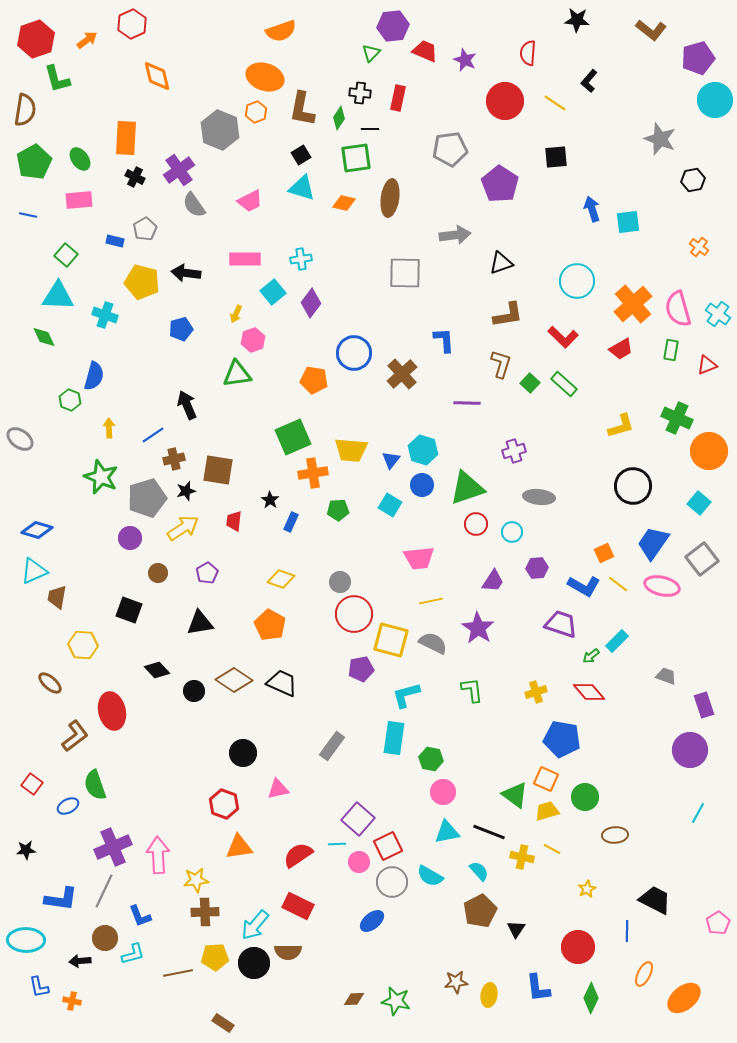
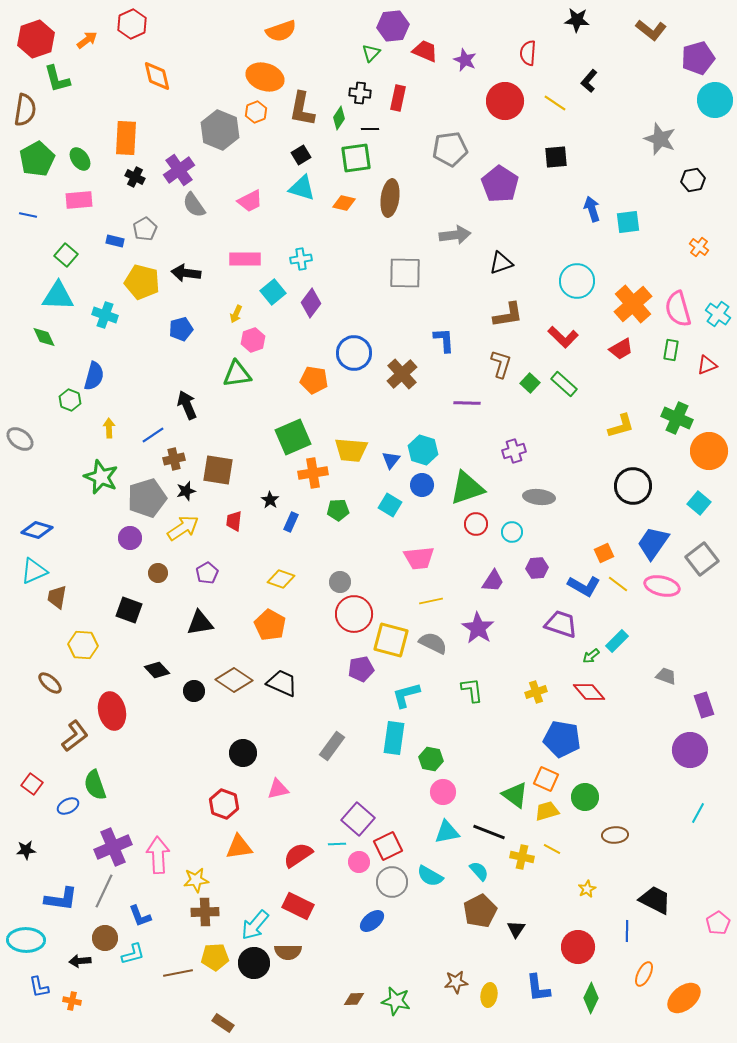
green pentagon at (34, 162): moved 3 px right, 3 px up
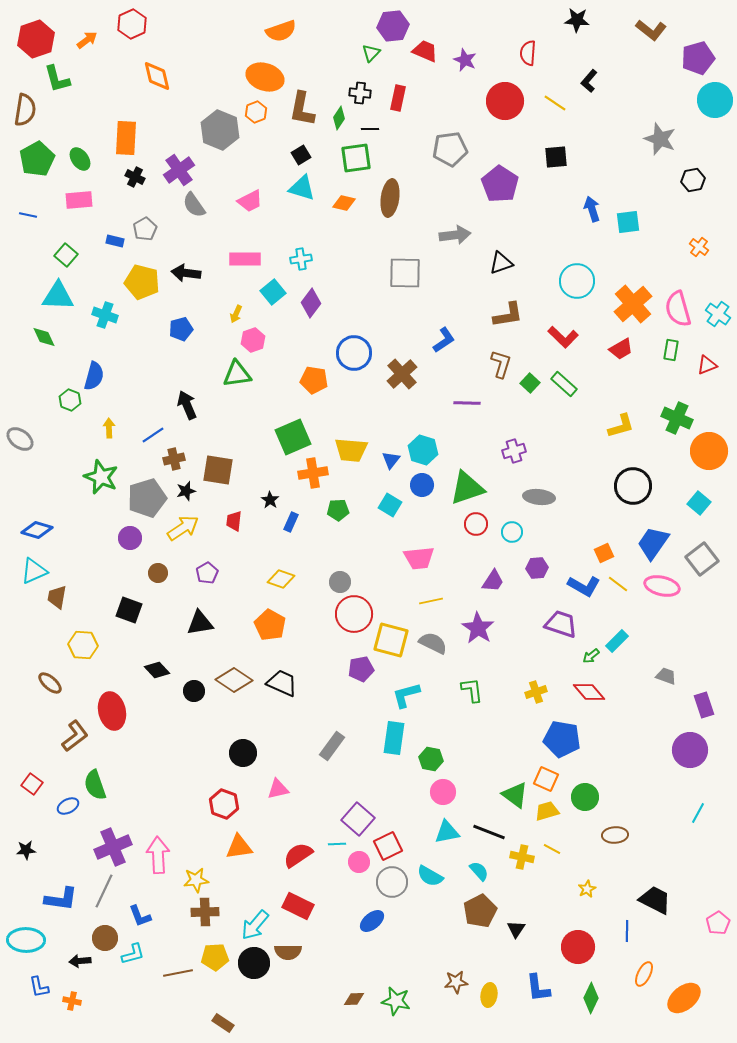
blue L-shape at (444, 340): rotated 60 degrees clockwise
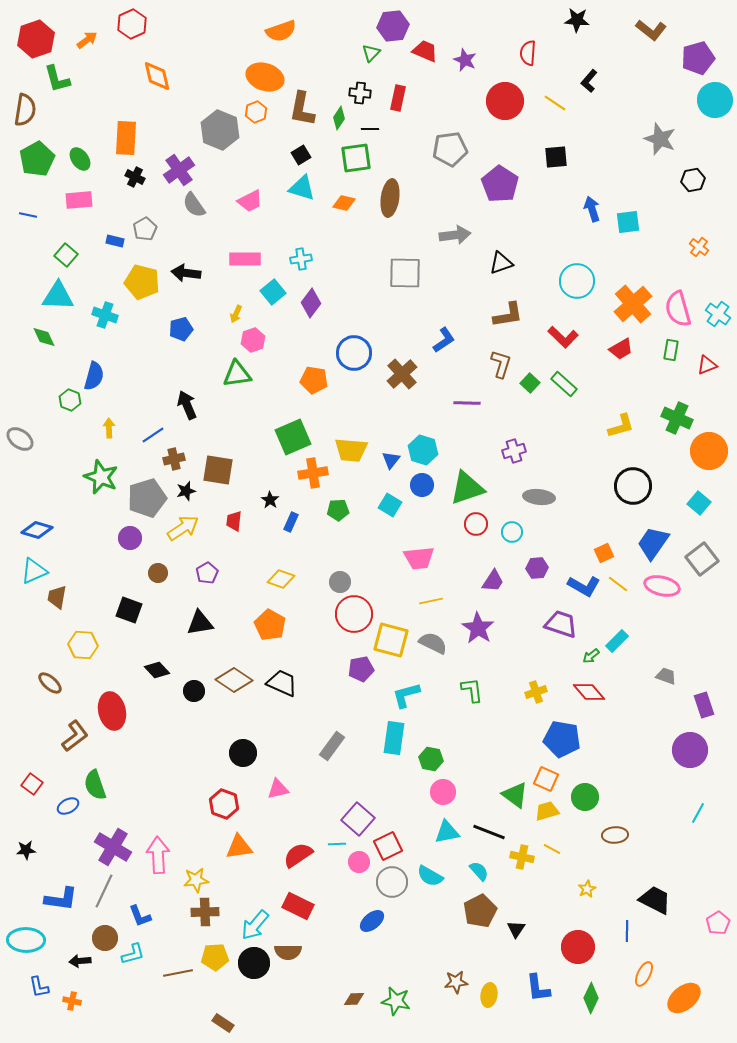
purple cross at (113, 847): rotated 36 degrees counterclockwise
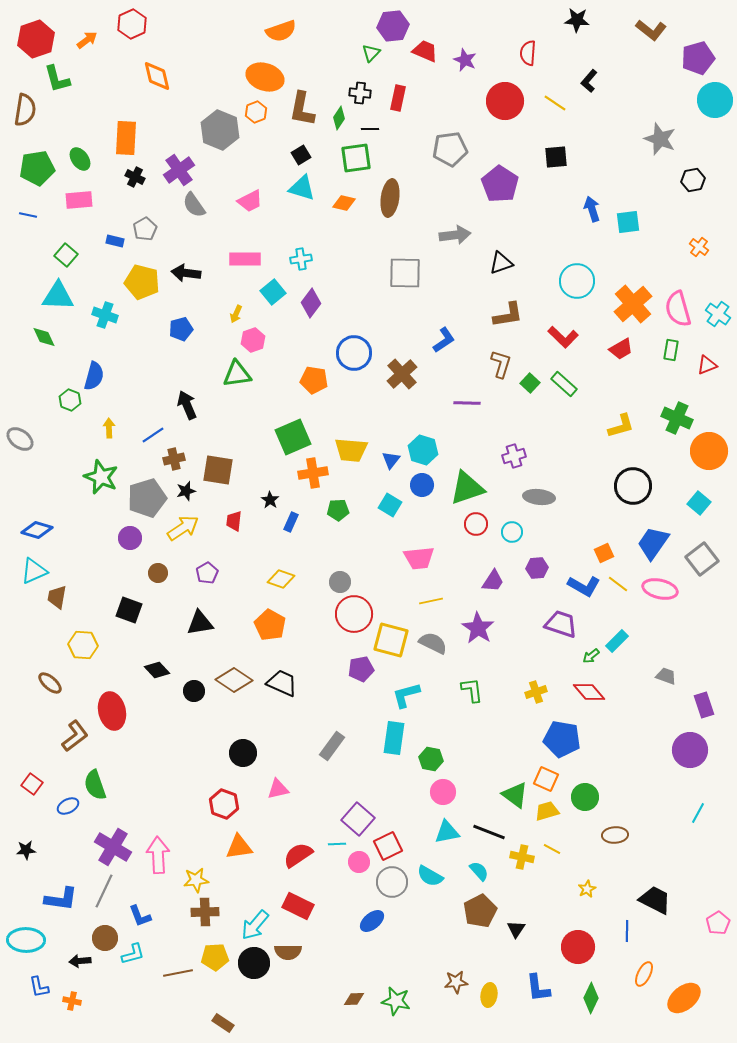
green pentagon at (37, 159): moved 9 px down; rotated 20 degrees clockwise
purple cross at (514, 451): moved 5 px down
pink ellipse at (662, 586): moved 2 px left, 3 px down
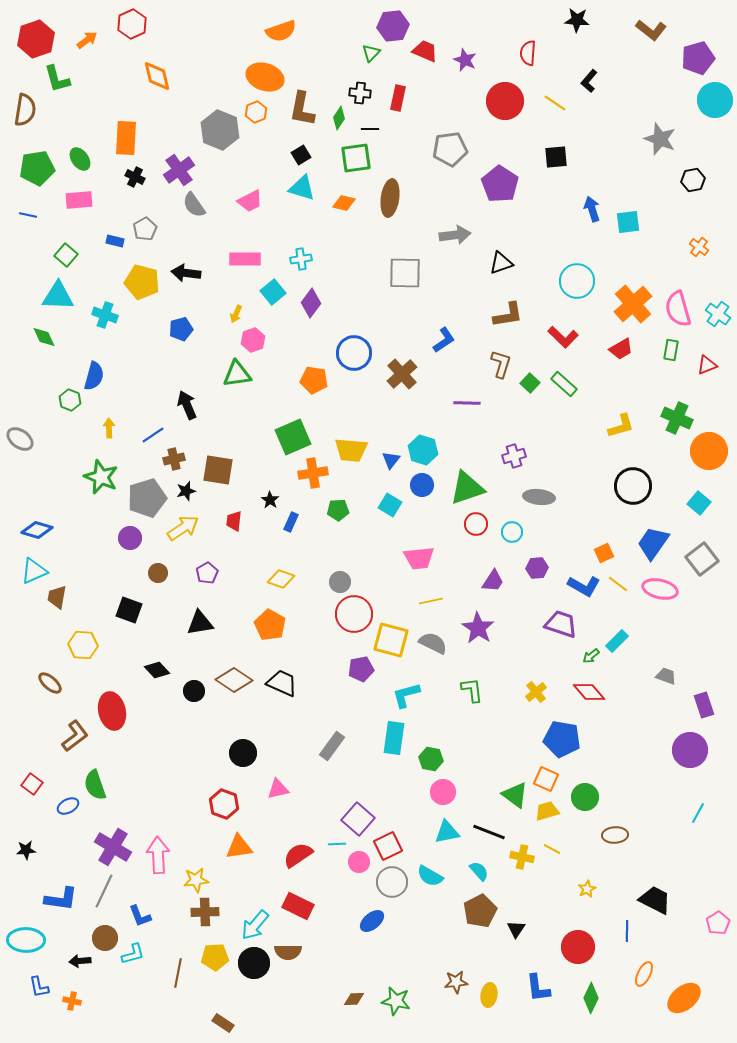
yellow cross at (536, 692): rotated 20 degrees counterclockwise
brown line at (178, 973): rotated 68 degrees counterclockwise
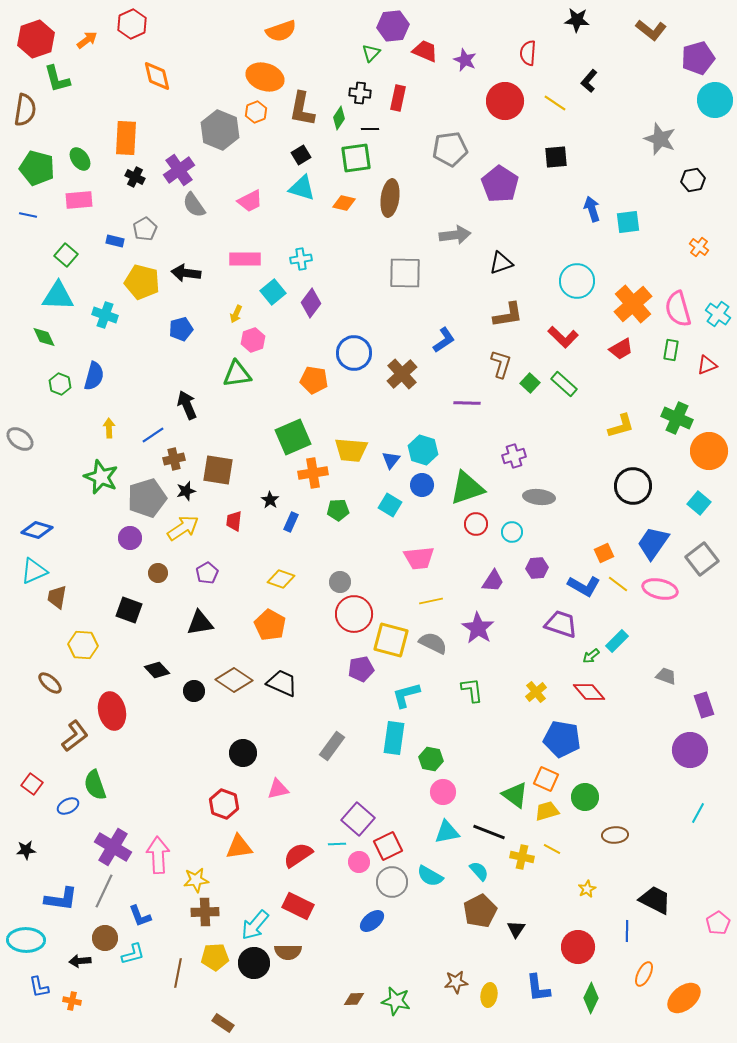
green pentagon at (37, 168): rotated 24 degrees clockwise
green hexagon at (70, 400): moved 10 px left, 16 px up
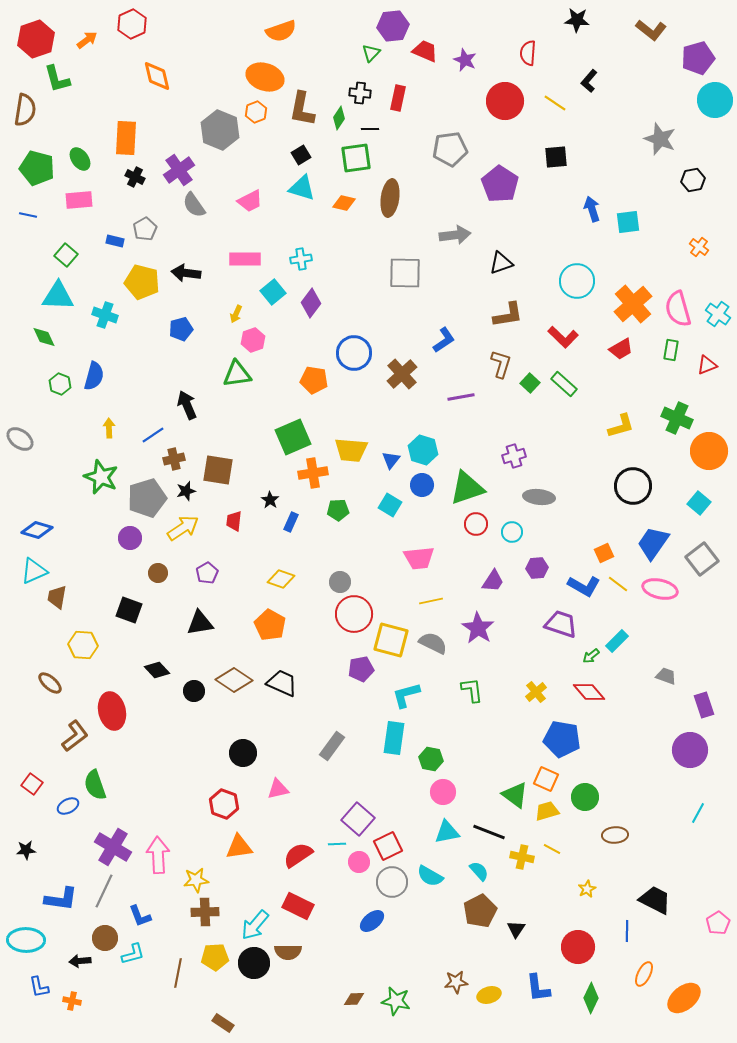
purple line at (467, 403): moved 6 px left, 6 px up; rotated 12 degrees counterclockwise
yellow ellipse at (489, 995): rotated 65 degrees clockwise
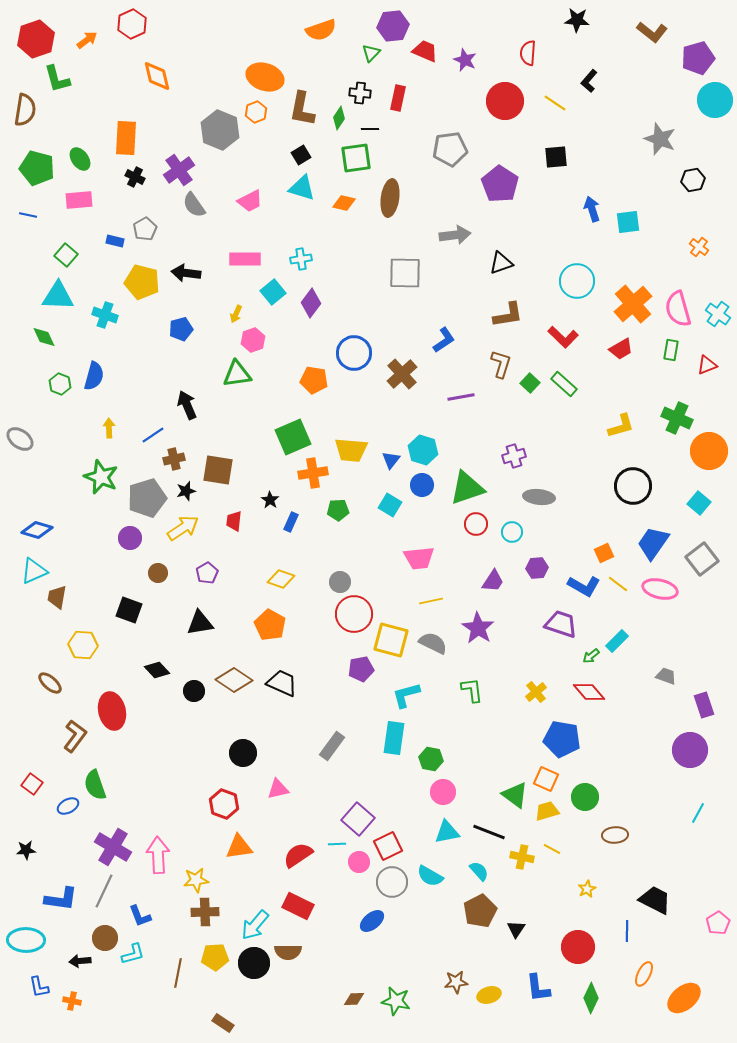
brown L-shape at (651, 30): moved 1 px right, 2 px down
orange semicircle at (281, 31): moved 40 px right, 1 px up
brown L-shape at (75, 736): rotated 16 degrees counterclockwise
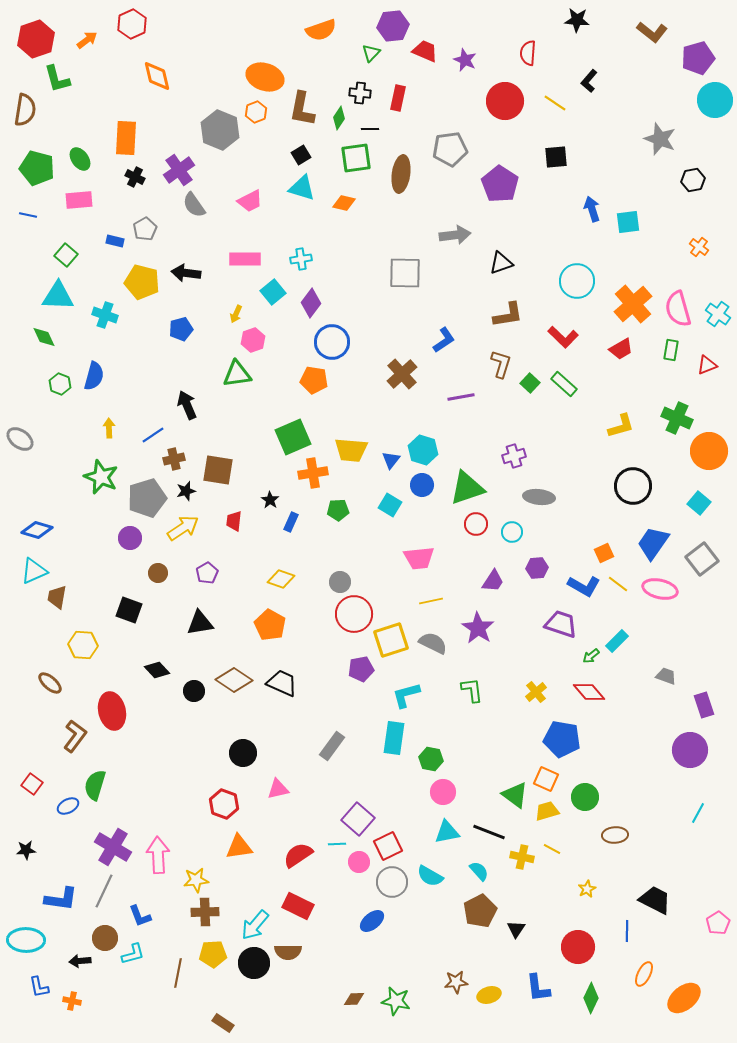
brown ellipse at (390, 198): moved 11 px right, 24 px up
blue circle at (354, 353): moved 22 px left, 11 px up
yellow square at (391, 640): rotated 33 degrees counterclockwise
green semicircle at (95, 785): rotated 36 degrees clockwise
yellow pentagon at (215, 957): moved 2 px left, 3 px up
